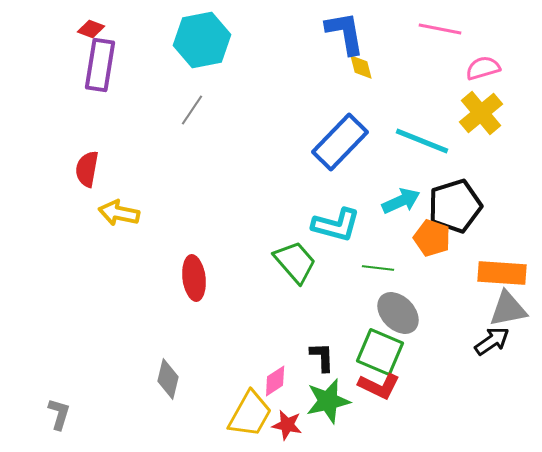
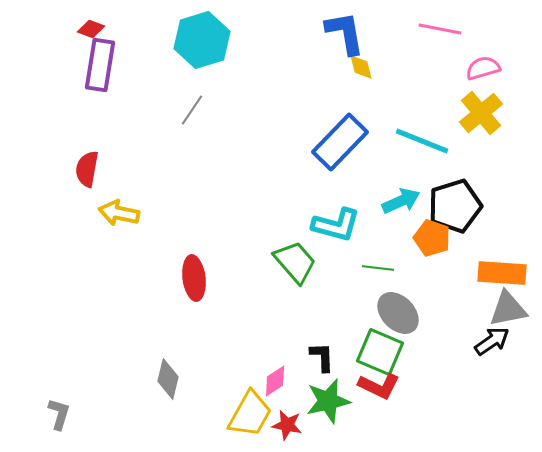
cyan hexagon: rotated 6 degrees counterclockwise
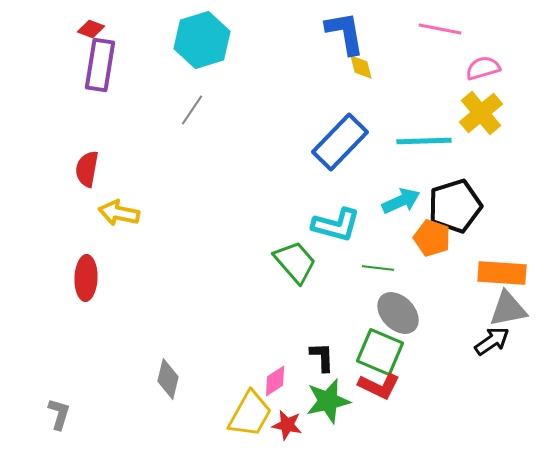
cyan line: moved 2 px right; rotated 24 degrees counterclockwise
red ellipse: moved 108 px left; rotated 9 degrees clockwise
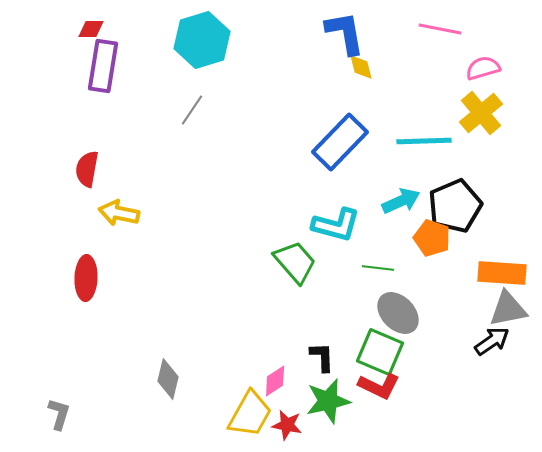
red diamond: rotated 20 degrees counterclockwise
purple rectangle: moved 3 px right, 1 px down
black pentagon: rotated 6 degrees counterclockwise
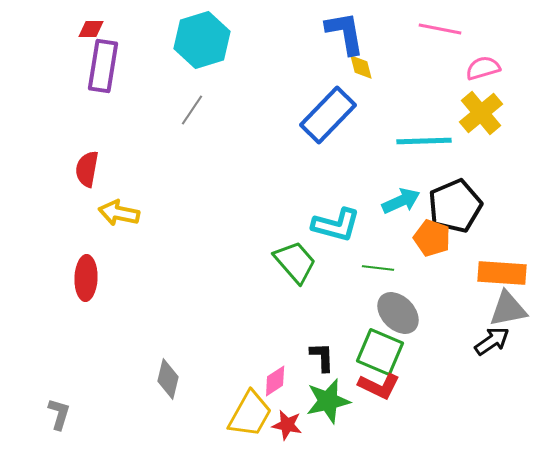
blue rectangle: moved 12 px left, 27 px up
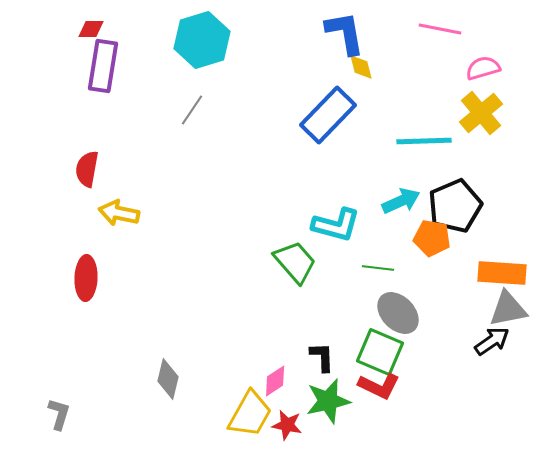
orange pentagon: rotated 9 degrees counterclockwise
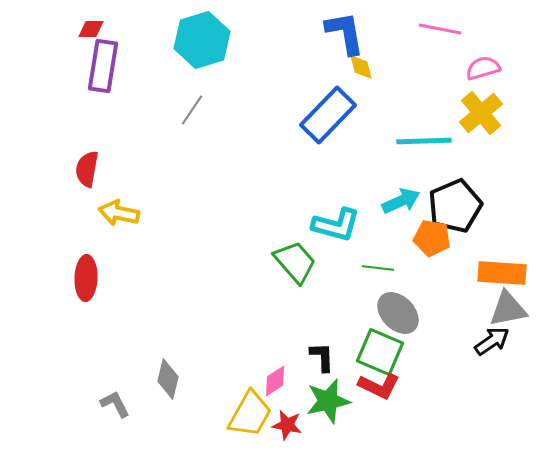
gray L-shape: moved 56 px right, 10 px up; rotated 44 degrees counterclockwise
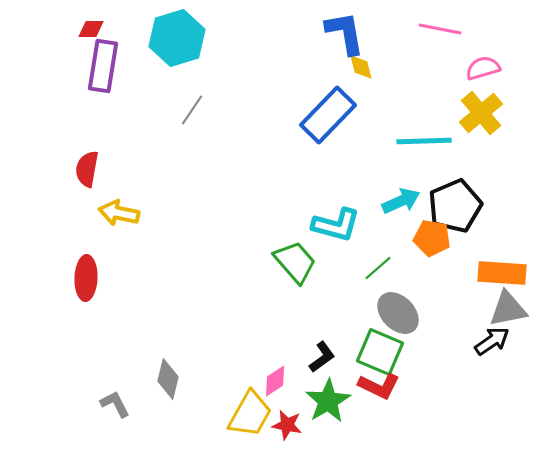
cyan hexagon: moved 25 px left, 2 px up
green line: rotated 48 degrees counterclockwise
black L-shape: rotated 56 degrees clockwise
green star: rotated 18 degrees counterclockwise
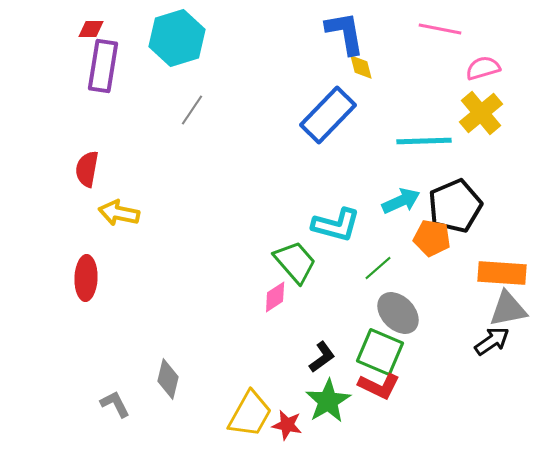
pink diamond: moved 84 px up
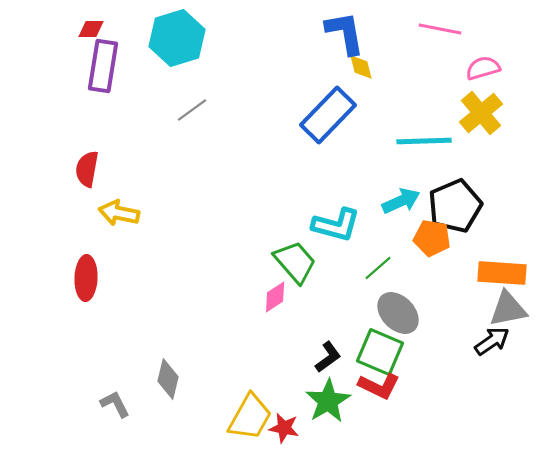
gray line: rotated 20 degrees clockwise
black L-shape: moved 6 px right
yellow trapezoid: moved 3 px down
red star: moved 3 px left, 3 px down
